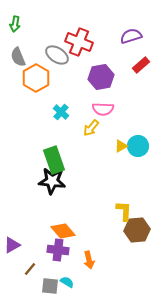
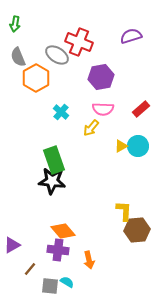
red rectangle: moved 44 px down
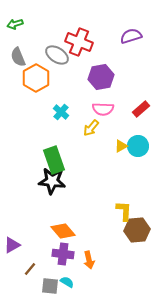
green arrow: rotated 63 degrees clockwise
purple cross: moved 5 px right, 4 px down
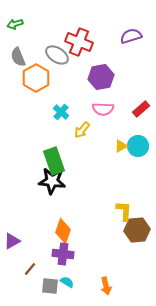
yellow arrow: moved 9 px left, 2 px down
green rectangle: moved 1 px down
orange diamond: rotated 60 degrees clockwise
purple triangle: moved 4 px up
orange arrow: moved 17 px right, 26 px down
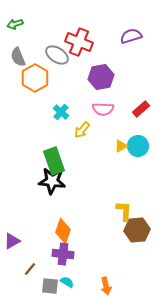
orange hexagon: moved 1 px left
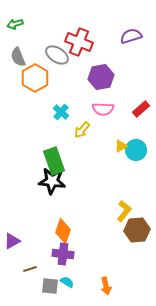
cyan circle: moved 2 px left, 4 px down
yellow L-shape: rotated 35 degrees clockwise
brown line: rotated 32 degrees clockwise
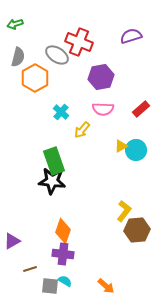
gray semicircle: rotated 144 degrees counterclockwise
cyan semicircle: moved 2 px left, 1 px up
orange arrow: rotated 36 degrees counterclockwise
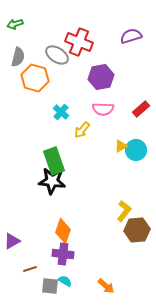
orange hexagon: rotated 16 degrees counterclockwise
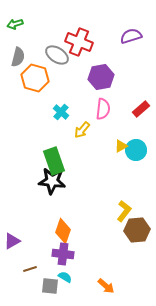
pink semicircle: rotated 85 degrees counterclockwise
cyan semicircle: moved 4 px up
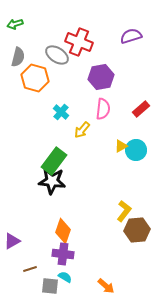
green rectangle: rotated 56 degrees clockwise
